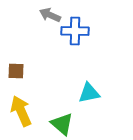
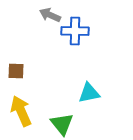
green triangle: rotated 10 degrees clockwise
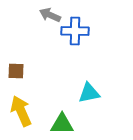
green triangle: rotated 50 degrees counterclockwise
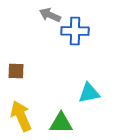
yellow arrow: moved 5 px down
green triangle: moved 1 px left, 1 px up
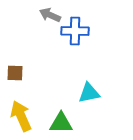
brown square: moved 1 px left, 2 px down
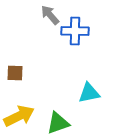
gray arrow: rotated 25 degrees clockwise
yellow arrow: moved 2 px left; rotated 88 degrees clockwise
green triangle: moved 3 px left; rotated 20 degrees counterclockwise
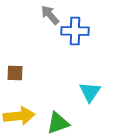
cyan triangle: moved 1 px right, 1 px up; rotated 45 degrees counterclockwise
yellow arrow: rotated 20 degrees clockwise
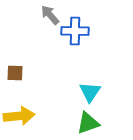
green triangle: moved 30 px right
